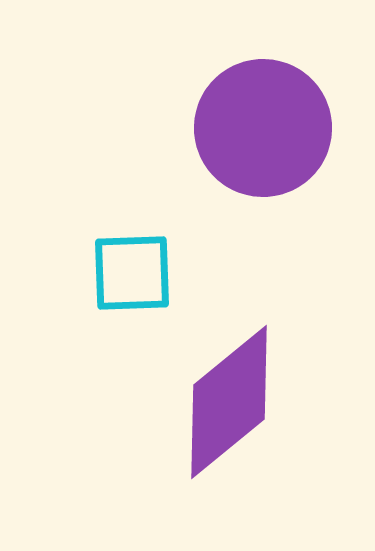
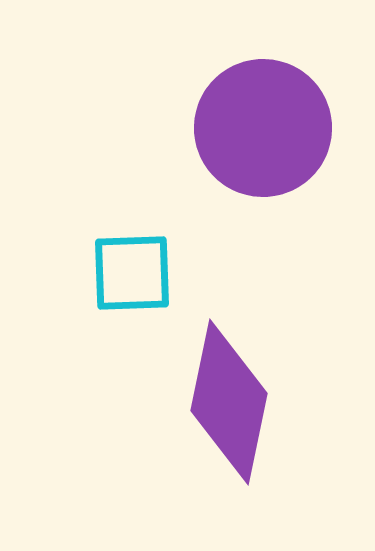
purple diamond: rotated 39 degrees counterclockwise
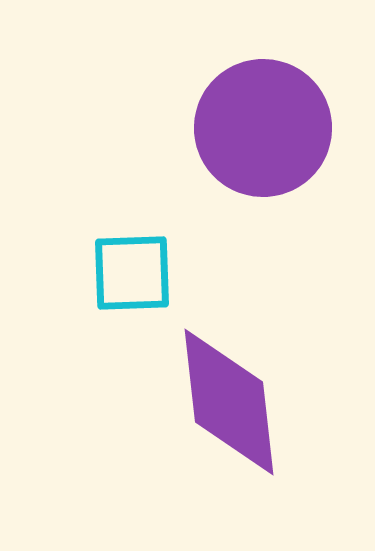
purple diamond: rotated 18 degrees counterclockwise
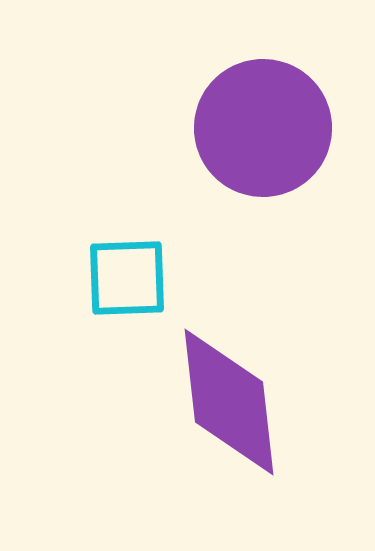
cyan square: moved 5 px left, 5 px down
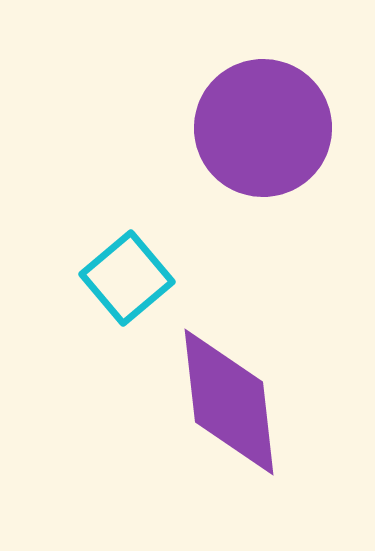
cyan square: rotated 38 degrees counterclockwise
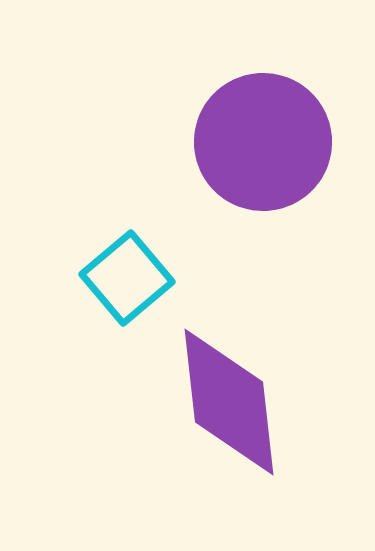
purple circle: moved 14 px down
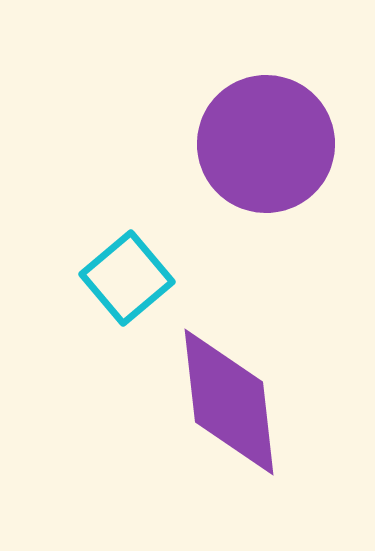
purple circle: moved 3 px right, 2 px down
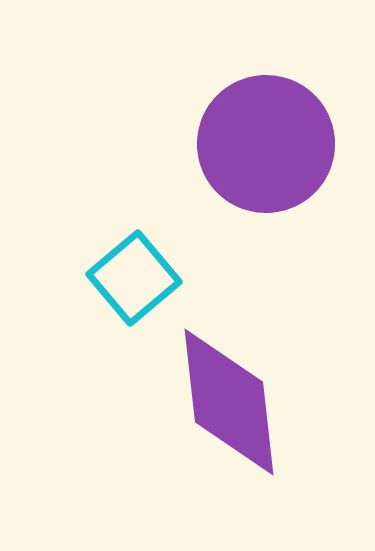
cyan square: moved 7 px right
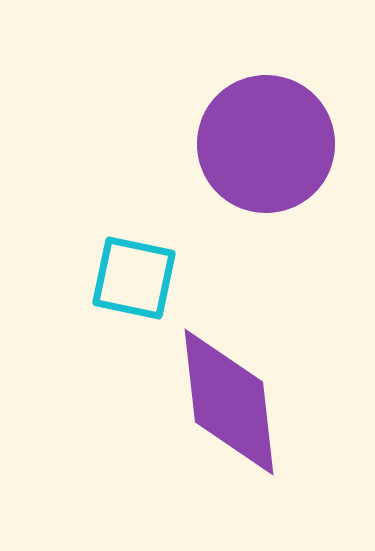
cyan square: rotated 38 degrees counterclockwise
